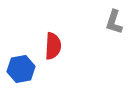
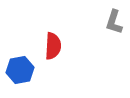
blue hexagon: moved 1 px left, 1 px down
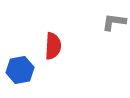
gray L-shape: rotated 80 degrees clockwise
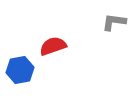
red semicircle: rotated 112 degrees counterclockwise
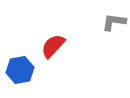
red semicircle: rotated 28 degrees counterclockwise
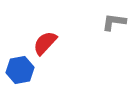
red semicircle: moved 8 px left, 3 px up
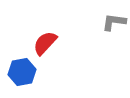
blue hexagon: moved 2 px right, 2 px down
